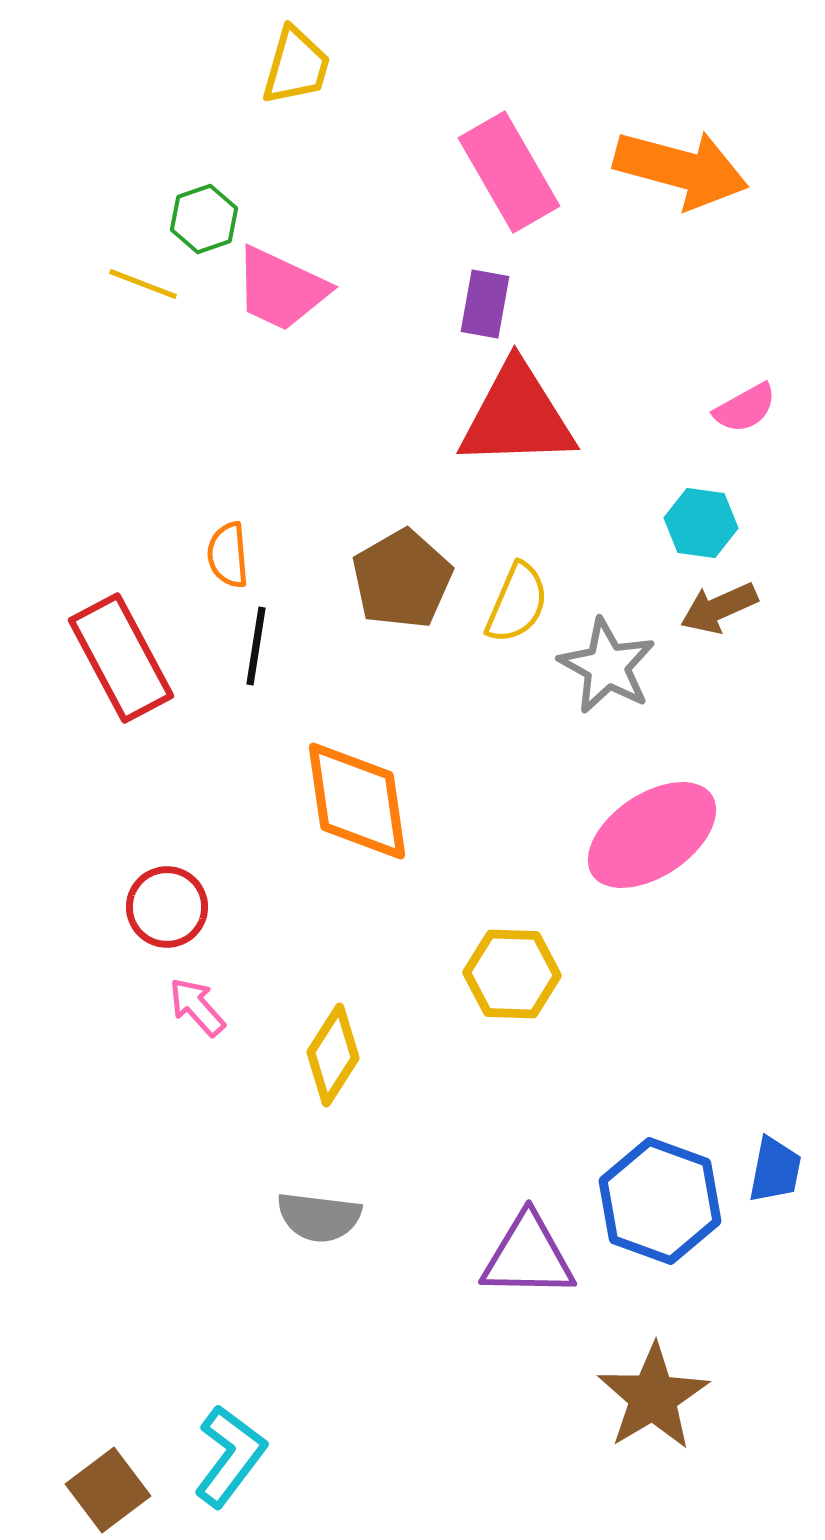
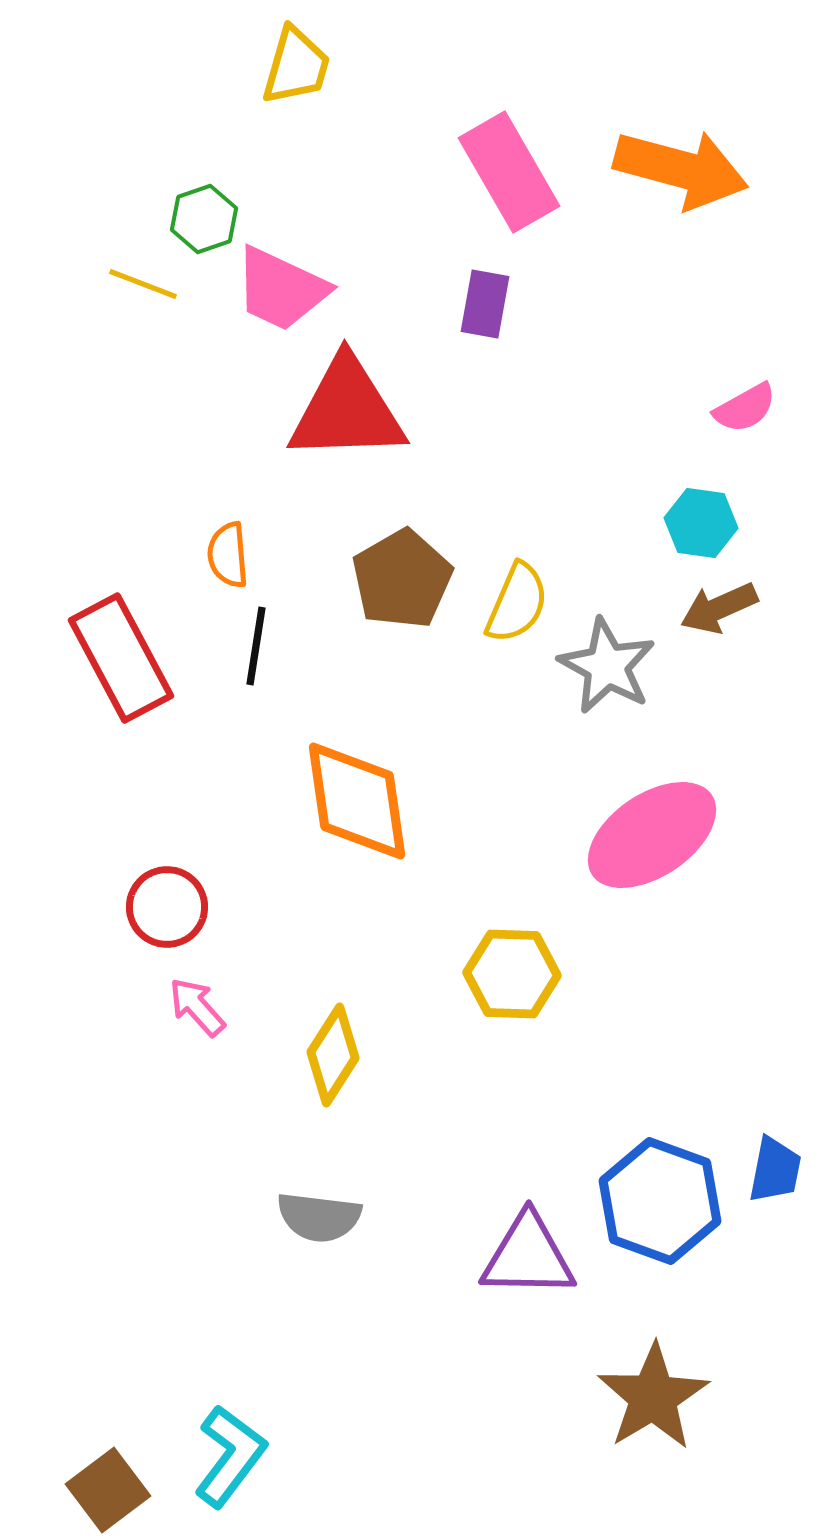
red triangle: moved 170 px left, 6 px up
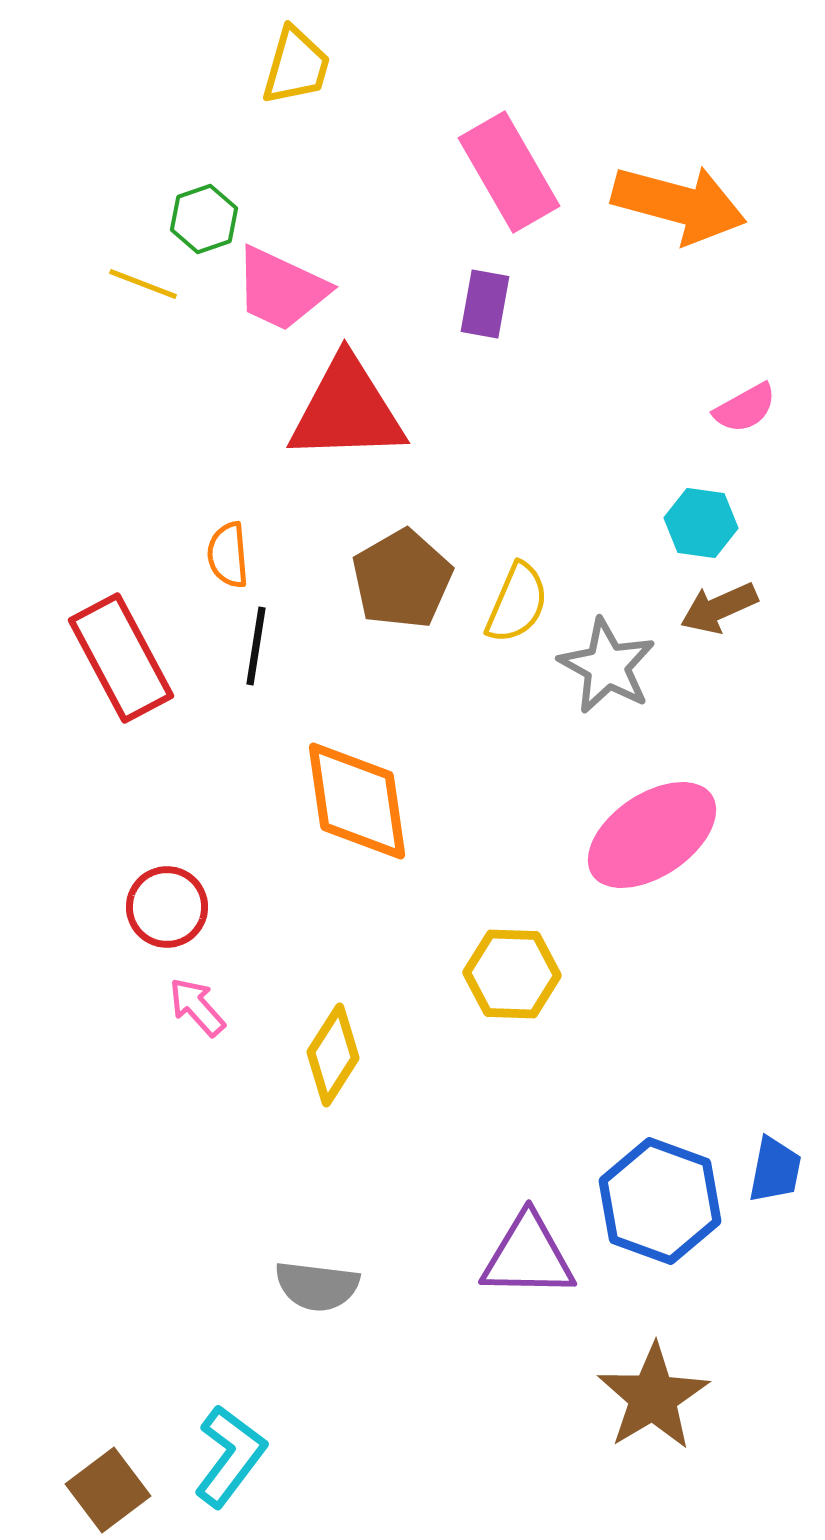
orange arrow: moved 2 px left, 35 px down
gray semicircle: moved 2 px left, 69 px down
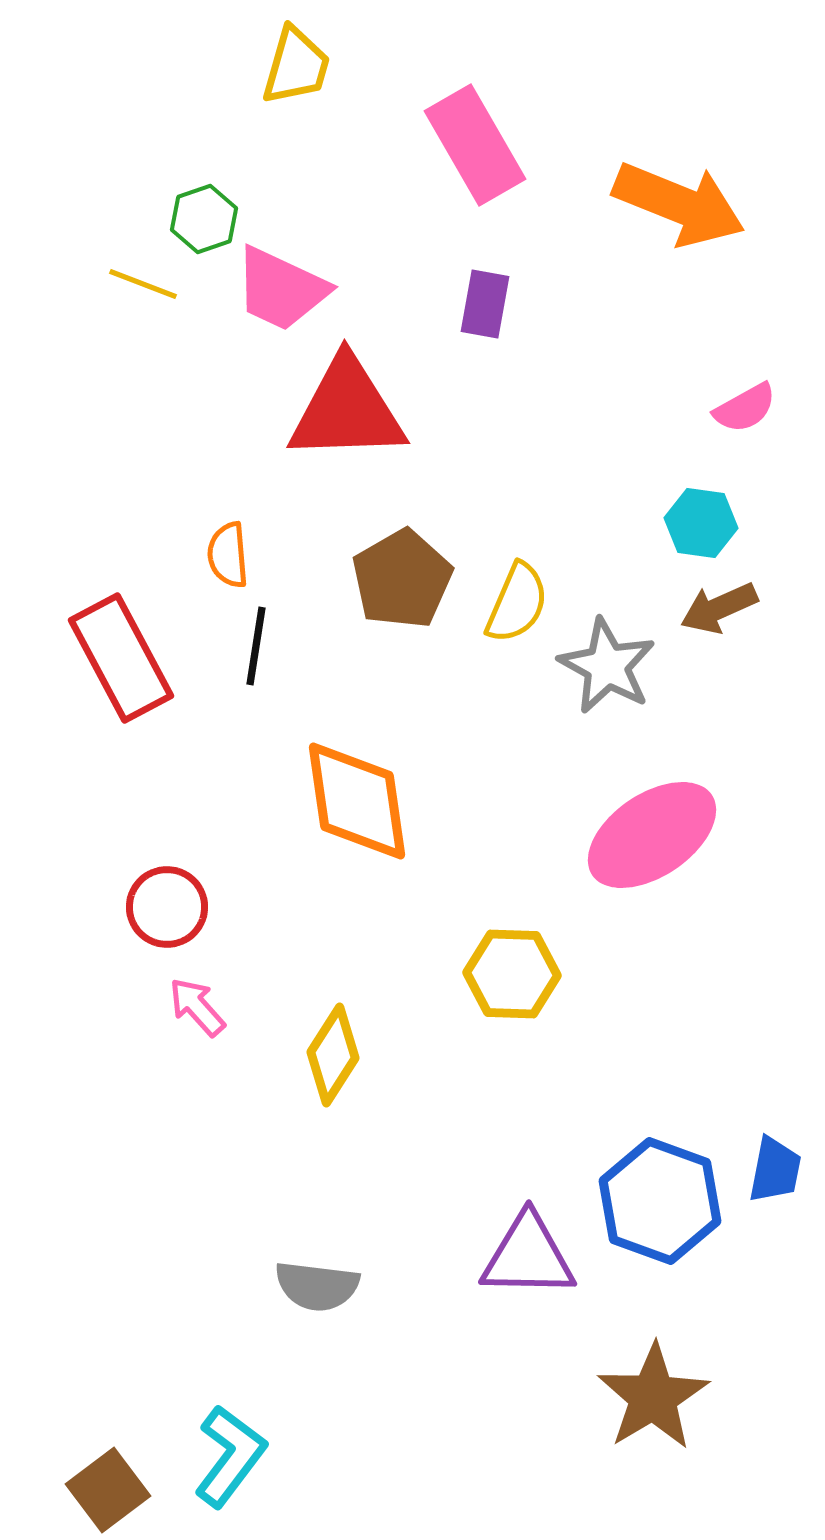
pink rectangle: moved 34 px left, 27 px up
orange arrow: rotated 7 degrees clockwise
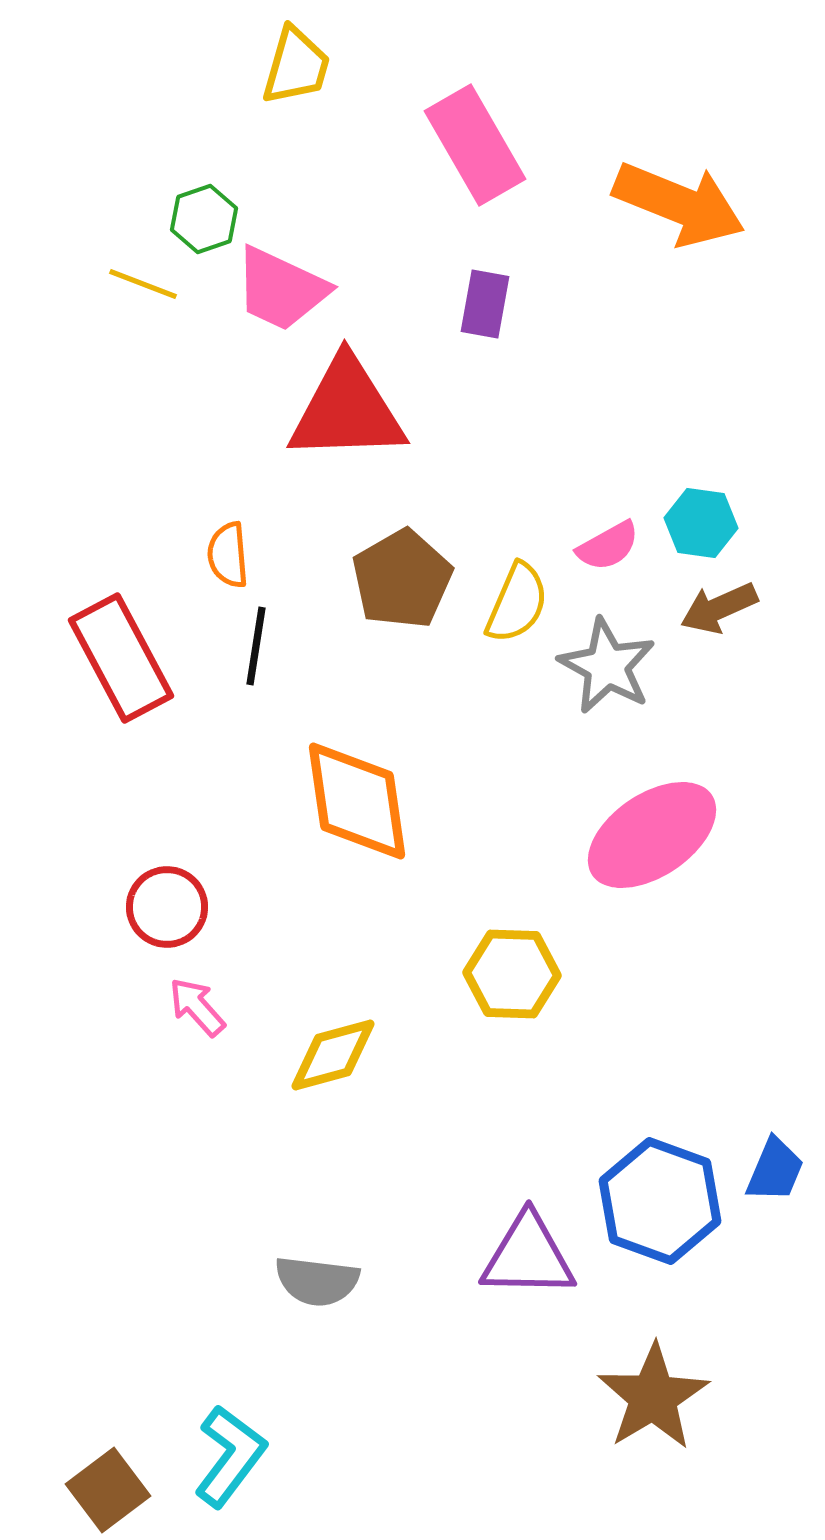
pink semicircle: moved 137 px left, 138 px down
yellow diamond: rotated 42 degrees clockwise
blue trapezoid: rotated 12 degrees clockwise
gray semicircle: moved 5 px up
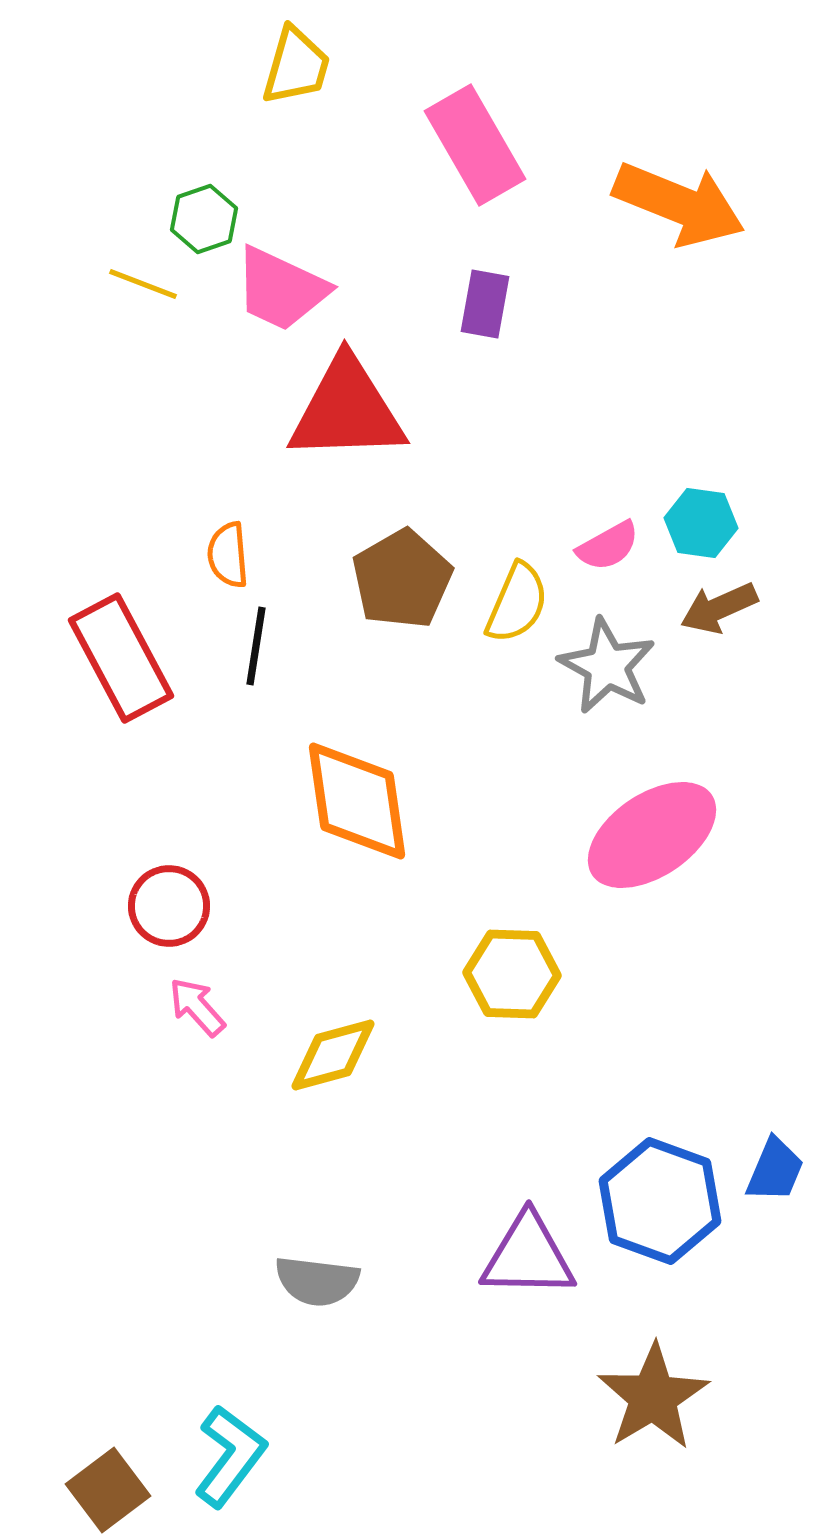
red circle: moved 2 px right, 1 px up
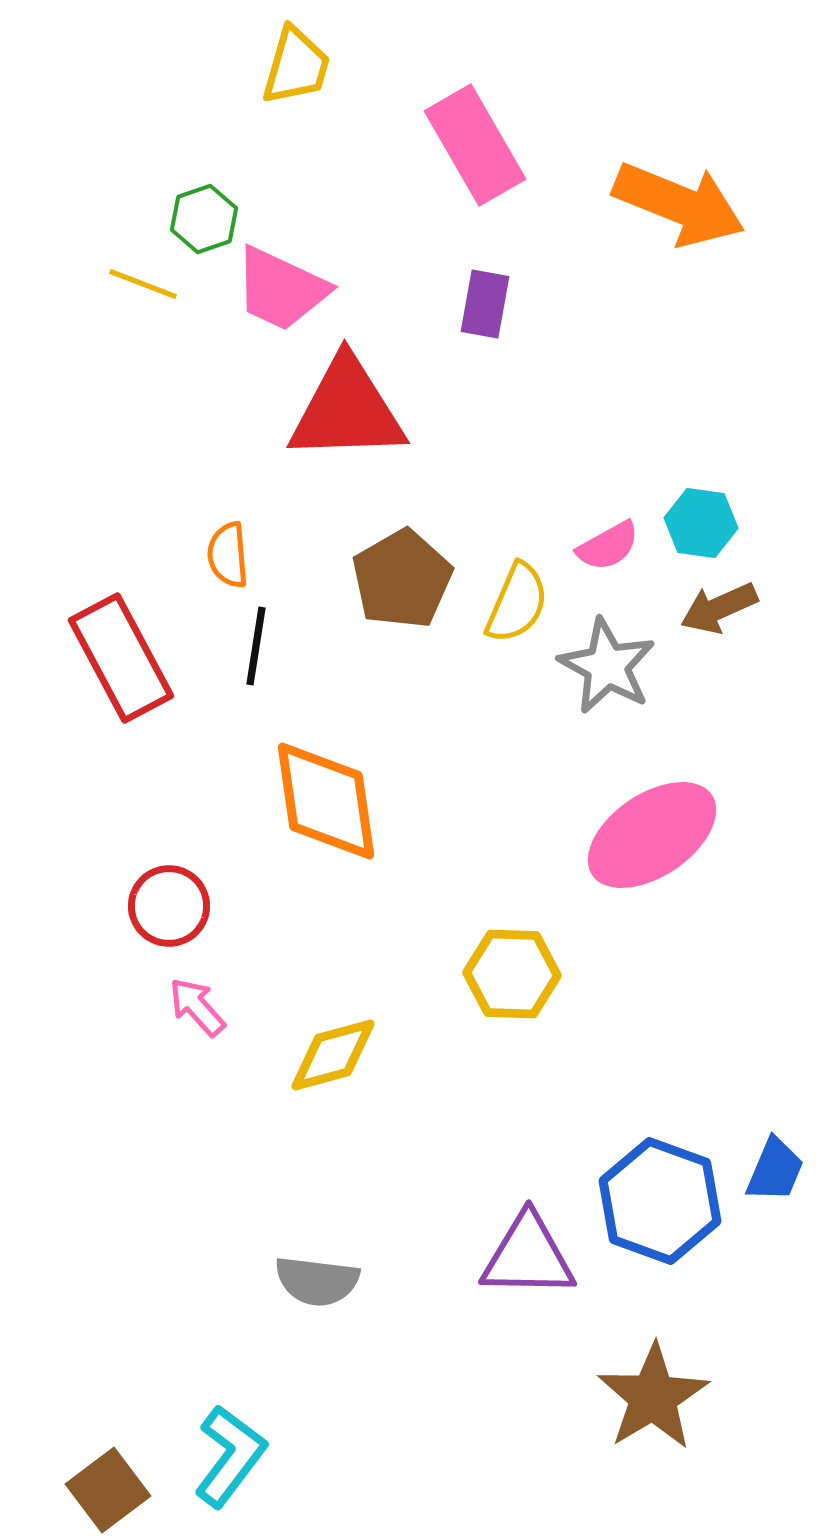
orange diamond: moved 31 px left
